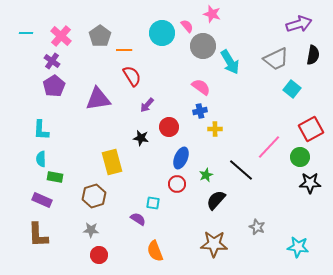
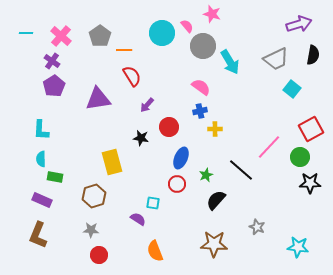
brown L-shape at (38, 235): rotated 24 degrees clockwise
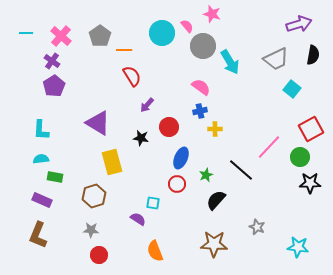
purple triangle at (98, 99): moved 24 px down; rotated 40 degrees clockwise
cyan semicircle at (41, 159): rotated 84 degrees clockwise
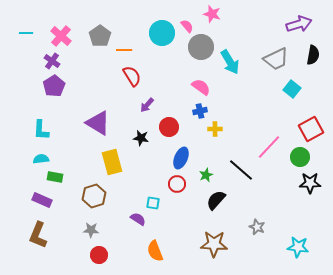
gray circle at (203, 46): moved 2 px left, 1 px down
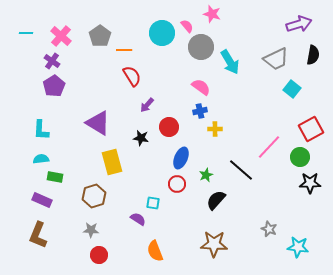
gray star at (257, 227): moved 12 px right, 2 px down
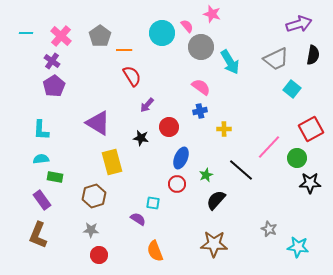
yellow cross at (215, 129): moved 9 px right
green circle at (300, 157): moved 3 px left, 1 px down
purple rectangle at (42, 200): rotated 30 degrees clockwise
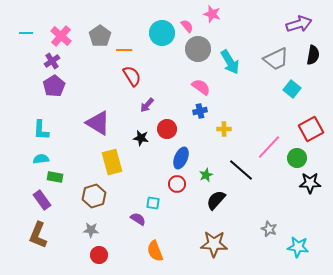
gray circle at (201, 47): moved 3 px left, 2 px down
purple cross at (52, 61): rotated 21 degrees clockwise
red circle at (169, 127): moved 2 px left, 2 px down
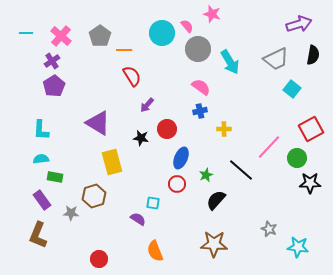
gray star at (91, 230): moved 20 px left, 17 px up
red circle at (99, 255): moved 4 px down
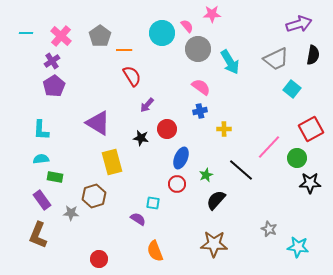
pink star at (212, 14): rotated 18 degrees counterclockwise
